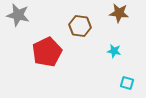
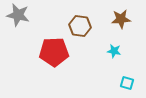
brown star: moved 2 px right, 6 px down; rotated 12 degrees counterclockwise
red pentagon: moved 7 px right; rotated 24 degrees clockwise
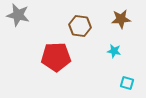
red pentagon: moved 2 px right, 5 px down
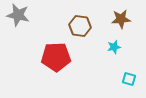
cyan star: moved 4 px up; rotated 24 degrees counterclockwise
cyan square: moved 2 px right, 4 px up
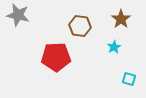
brown star: rotated 30 degrees counterclockwise
cyan star: rotated 16 degrees counterclockwise
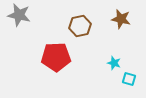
gray star: moved 1 px right
brown star: rotated 24 degrees counterclockwise
brown hexagon: rotated 20 degrees counterclockwise
cyan star: moved 16 px down; rotated 24 degrees counterclockwise
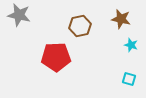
cyan star: moved 17 px right, 18 px up
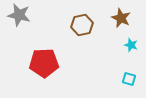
brown star: moved 1 px up; rotated 12 degrees clockwise
brown hexagon: moved 2 px right, 1 px up
red pentagon: moved 12 px left, 6 px down
